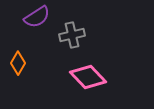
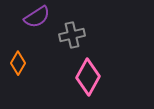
pink diamond: rotated 72 degrees clockwise
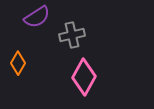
pink diamond: moved 4 px left
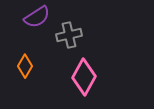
gray cross: moved 3 px left
orange diamond: moved 7 px right, 3 px down
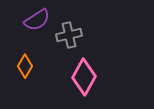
purple semicircle: moved 3 px down
